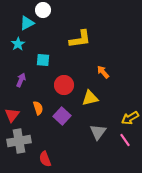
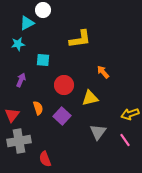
cyan star: rotated 24 degrees clockwise
yellow arrow: moved 4 px up; rotated 12 degrees clockwise
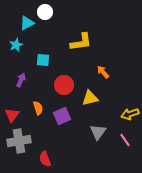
white circle: moved 2 px right, 2 px down
yellow L-shape: moved 1 px right, 3 px down
cyan star: moved 2 px left, 1 px down; rotated 16 degrees counterclockwise
purple square: rotated 24 degrees clockwise
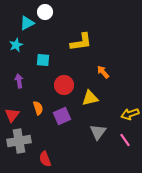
purple arrow: moved 2 px left, 1 px down; rotated 32 degrees counterclockwise
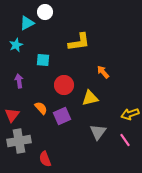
yellow L-shape: moved 2 px left
orange semicircle: moved 3 px right; rotated 24 degrees counterclockwise
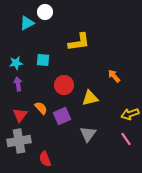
cyan star: moved 18 px down; rotated 16 degrees clockwise
orange arrow: moved 11 px right, 4 px down
purple arrow: moved 1 px left, 3 px down
red triangle: moved 8 px right
gray triangle: moved 10 px left, 2 px down
pink line: moved 1 px right, 1 px up
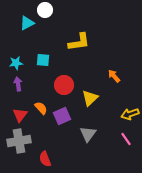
white circle: moved 2 px up
yellow triangle: rotated 30 degrees counterclockwise
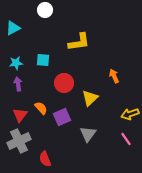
cyan triangle: moved 14 px left, 5 px down
orange arrow: rotated 16 degrees clockwise
red circle: moved 2 px up
purple square: moved 1 px down
gray cross: rotated 15 degrees counterclockwise
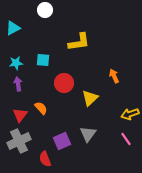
purple square: moved 24 px down
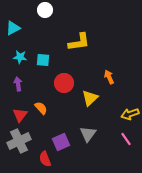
cyan star: moved 4 px right, 6 px up; rotated 16 degrees clockwise
orange arrow: moved 5 px left, 1 px down
purple square: moved 1 px left, 1 px down
